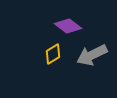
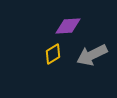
purple diamond: rotated 40 degrees counterclockwise
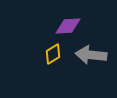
gray arrow: moved 1 px left; rotated 32 degrees clockwise
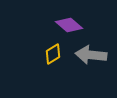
purple diamond: moved 1 px right, 1 px up; rotated 44 degrees clockwise
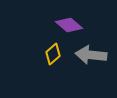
yellow diamond: rotated 10 degrees counterclockwise
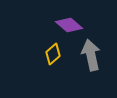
gray arrow: rotated 72 degrees clockwise
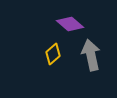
purple diamond: moved 1 px right, 1 px up
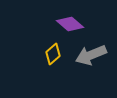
gray arrow: rotated 100 degrees counterclockwise
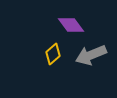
purple diamond: moved 1 px right, 1 px down; rotated 12 degrees clockwise
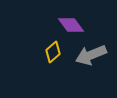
yellow diamond: moved 2 px up
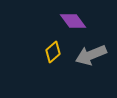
purple diamond: moved 2 px right, 4 px up
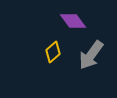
gray arrow: rotated 32 degrees counterclockwise
